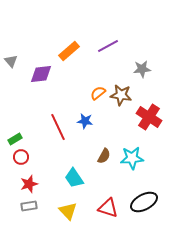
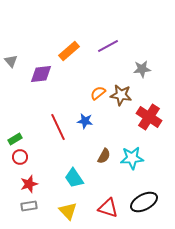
red circle: moved 1 px left
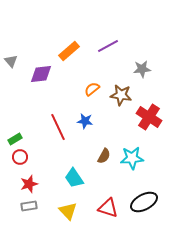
orange semicircle: moved 6 px left, 4 px up
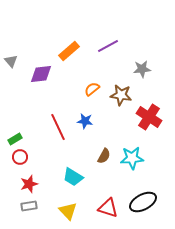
cyan trapezoid: moved 1 px left, 1 px up; rotated 25 degrees counterclockwise
black ellipse: moved 1 px left
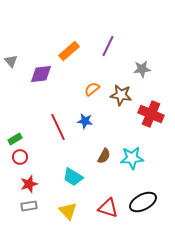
purple line: rotated 35 degrees counterclockwise
red cross: moved 2 px right, 3 px up; rotated 10 degrees counterclockwise
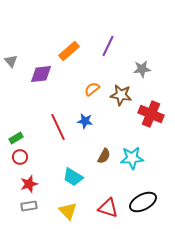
green rectangle: moved 1 px right, 1 px up
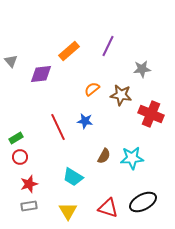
yellow triangle: rotated 12 degrees clockwise
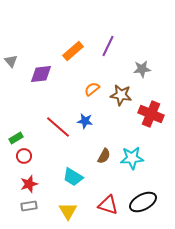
orange rectangle: moved 4 px right
red line: rotated 24 degrees counterclockwise
red circle: moved 4 px right, 1 px up
red triangle: moved 3 px up
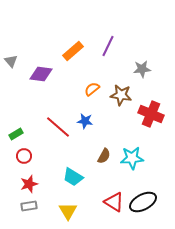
purple diamond: rotated 15 degrees clockwise
green rectangle: moved 4 px up
red triangle: moved 6 px right, 3 px up; rotated 15 degrees clockwise
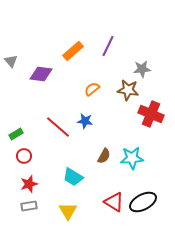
brown star: moved 7 px right, 5 px up
